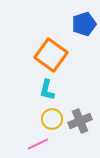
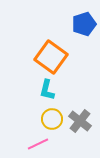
orange square: moved 2 px down
gray cross: rotated 30 degrees counterclockwise
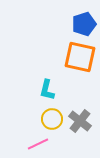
orange square: moved 29 px right; rotated 24 degrees counterclockwise
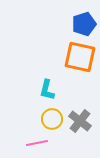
pink line: moved 1 px left, 1 px up; rotated 15 degrees clockwise
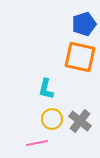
cyan L-shape: moved 1 px left, 1 px up
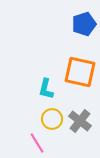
orange square: moved 15 px down
pink line: rotated 70 degrees clockwise
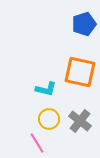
cyan L-shape: rotated 90 degrees counterclockwise
yellow circle: moved 3 px left
